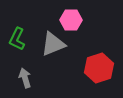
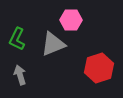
gray arrow: moved 5 px left, 3 px up
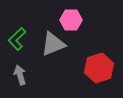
green L-shape: rotated 20 degrees clockwise
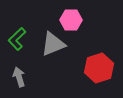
gray arrow: moved 1 px left, 2 px down
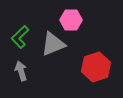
green L-shape: moved 3 px right, 2 px up
red hexagon: moved 3 px left, 1 px up
gray arrow: moved 2 px right, 6 px up
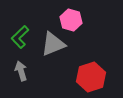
pink hexagon: rotated 15 degrees clockwise
red hexagon: moved 5 px left, 10 px down
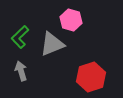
gray triangle: moved 1 px left
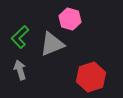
pink hexagon: moved 1 px left, 1 px up
gray arrow: moved 1 px left, 1 px up
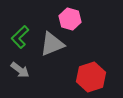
gray arrow: rotated 144 degrees clockwise
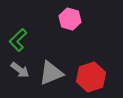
green L-shape: moved 2 px left, 3 px down
gray triangle: moved 1 px left, 29 px down
